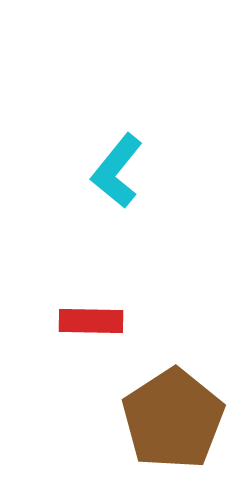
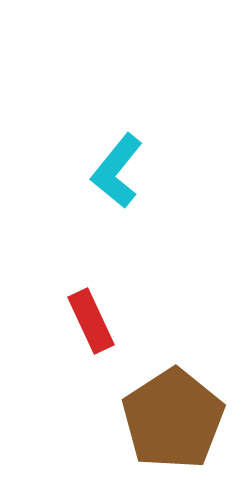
red rectangle: rotated 64 degrees clockwise
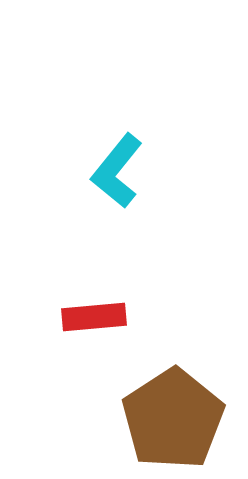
red rectangle: moved 3 px right, 4 px up; rotated 70 degrees counterclockwise
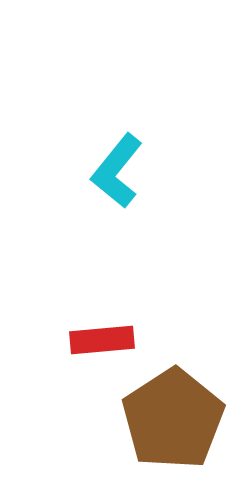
red rectangle: moved 8 px right, 23 px down
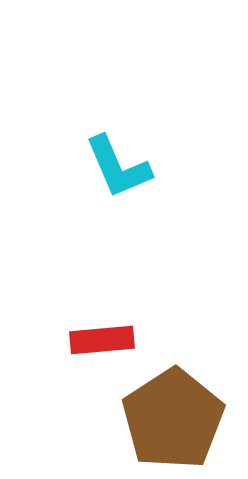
cyan L-shape: moved 1 px right, 4 px up; rotated 62 degrees counterclockwise
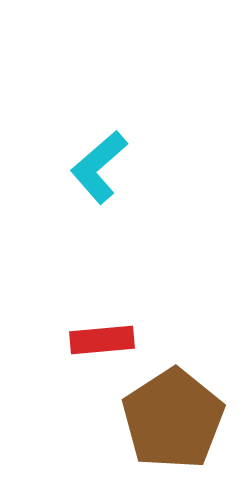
cyan L-shape: moved 19 px left; rotated 72 degrees clockwise
